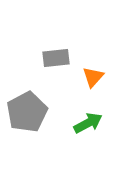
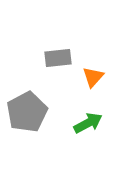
gray rectangle: moved 2 px right
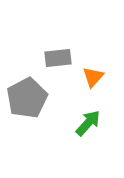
gray pentagon: moved 14 px up
green arrow: rotated 20 degrees counterclockwise
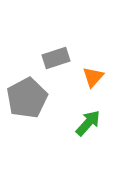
gray rectangle: moved 2 px left; rotated 12 degrees counterclockwise
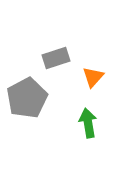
green arrow: rotated 52 degrees counterclockwise
